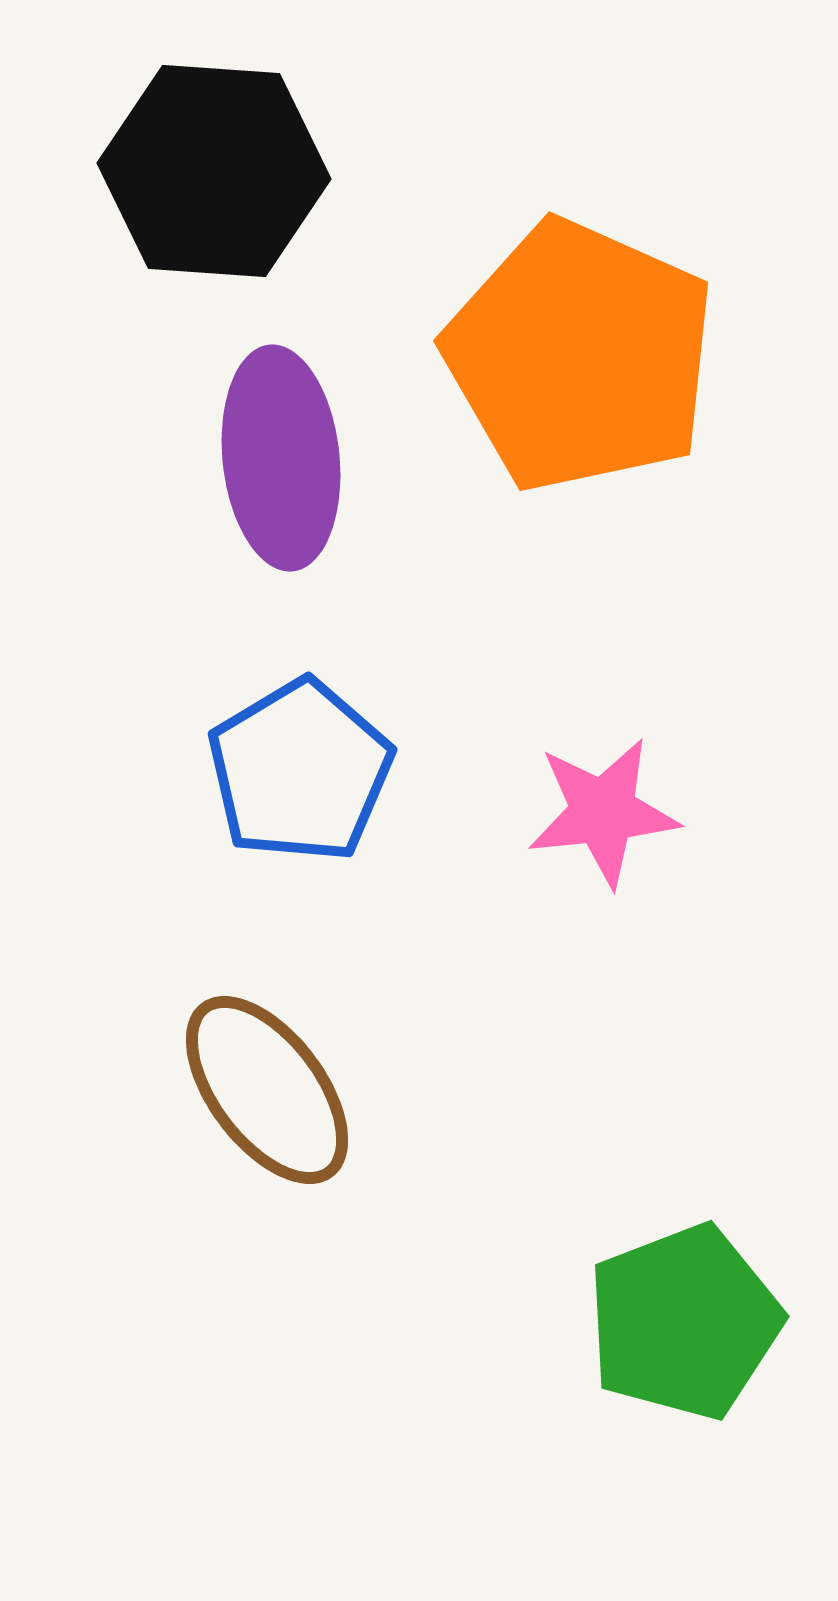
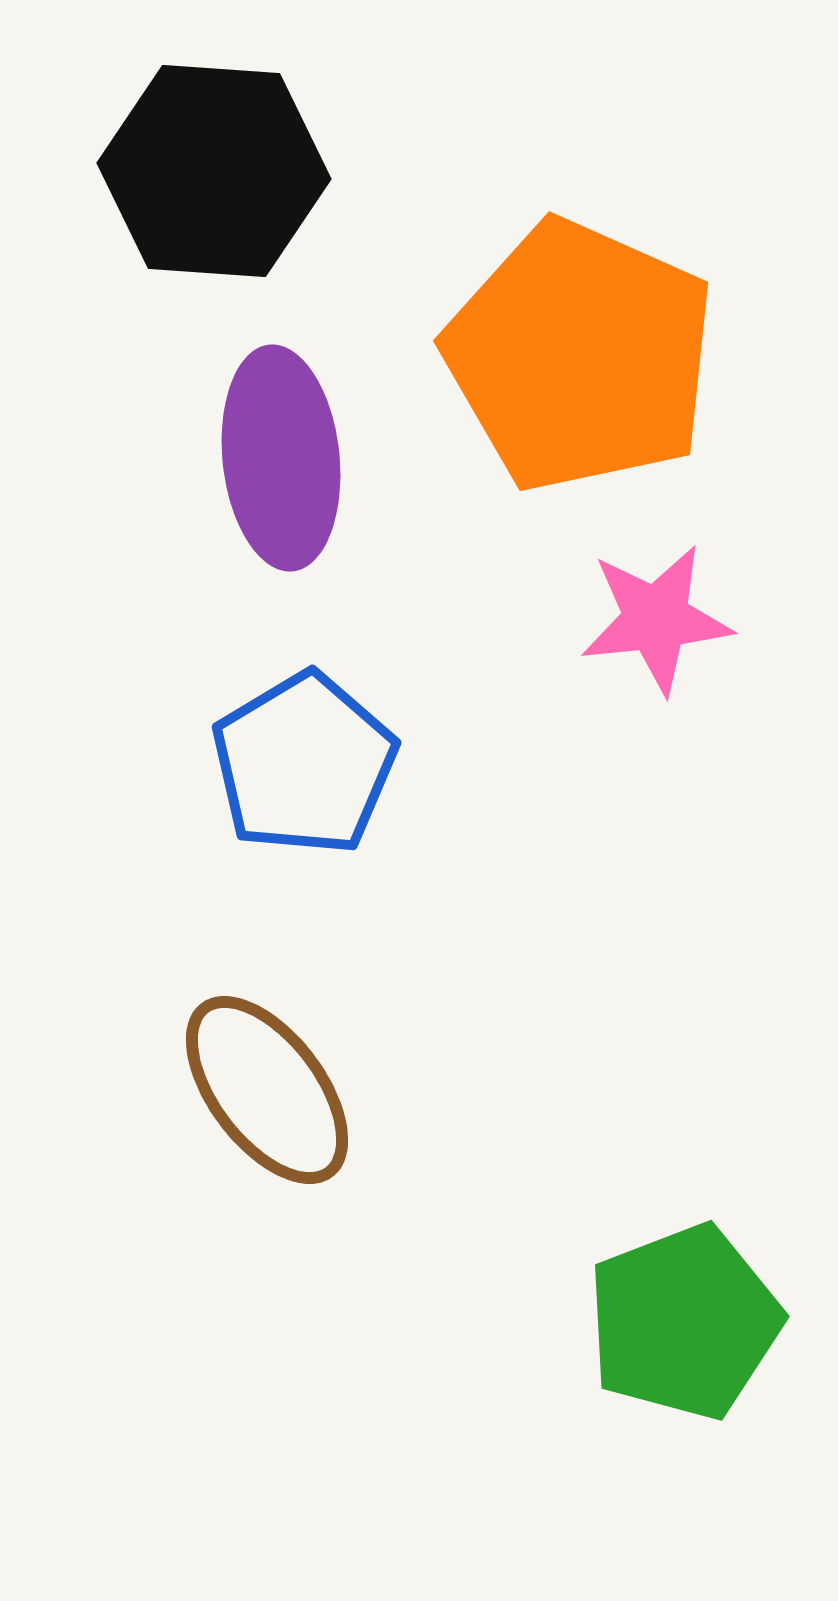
blue pentagon: moved 4 px right, 7 px up
pink star: moved 53 px right, 193 px up
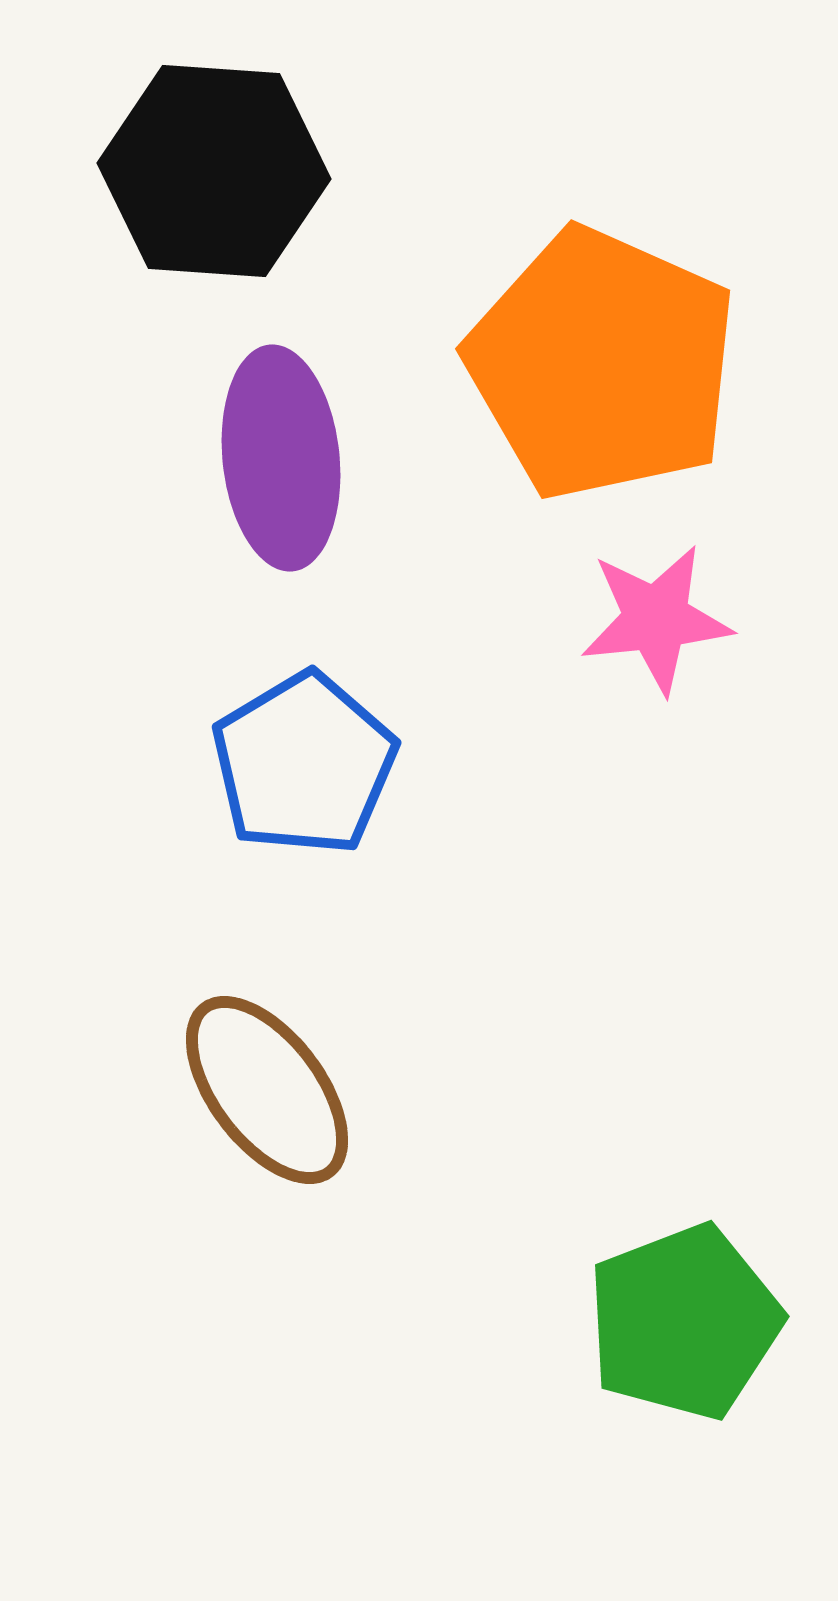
orange pentagon: moved 22 px right, 8 px down
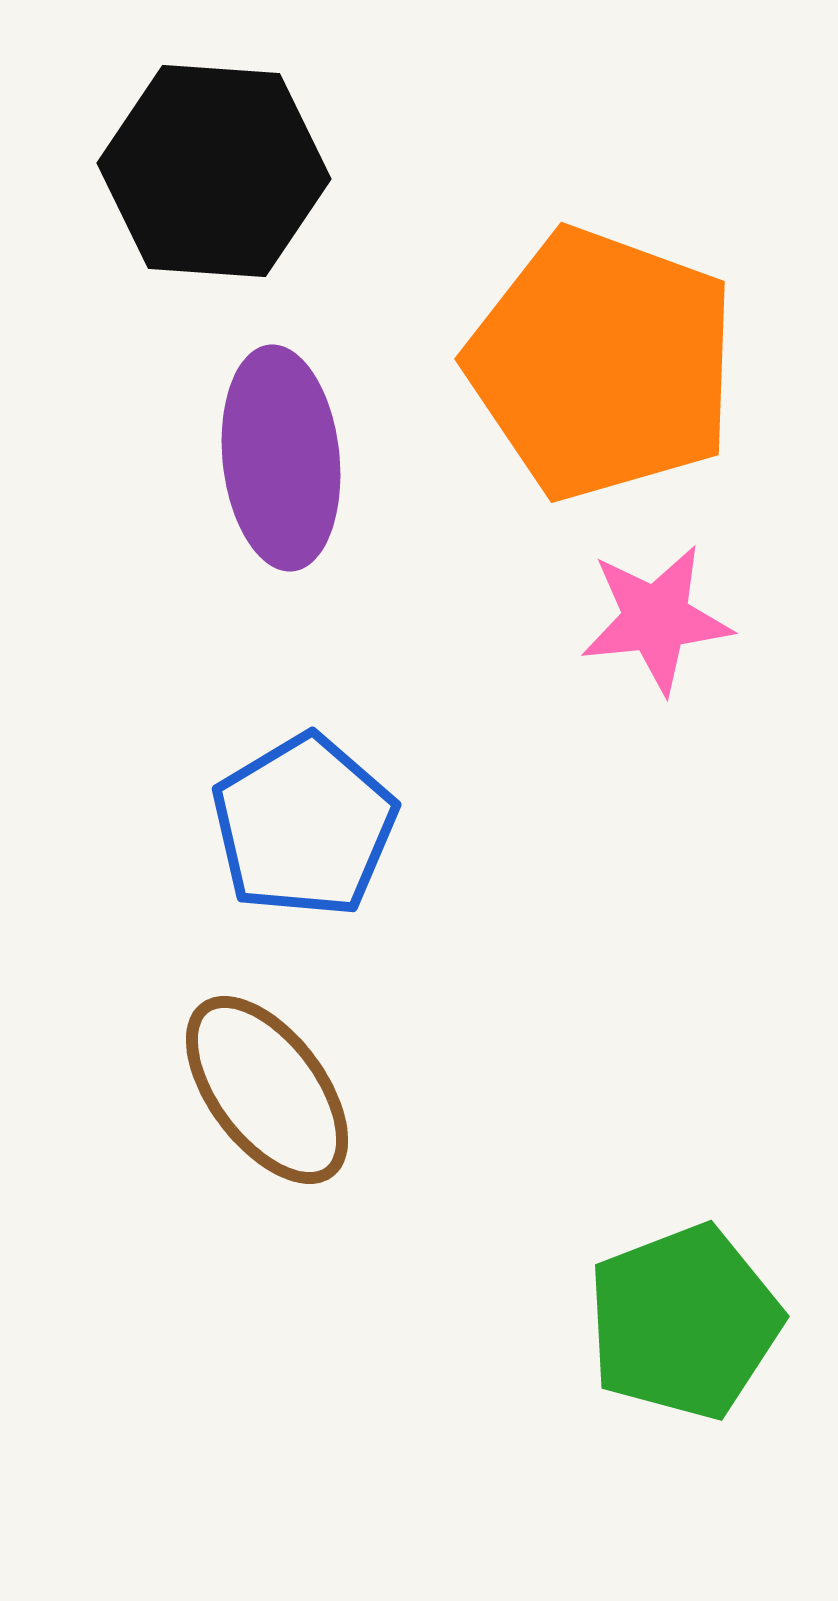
orange pentagon: rotated 4 degrees counterclockwise
blue pentagon: moved 62 px down
